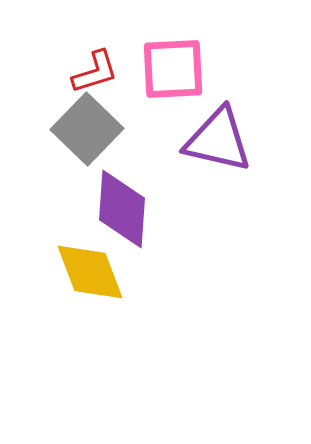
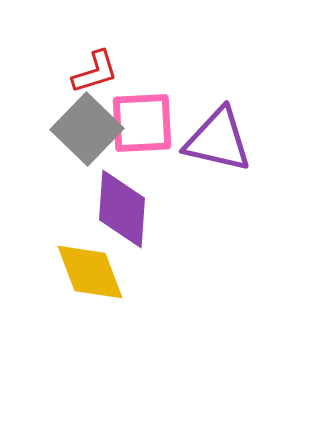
pink square: moved 31 px left, 54 px down
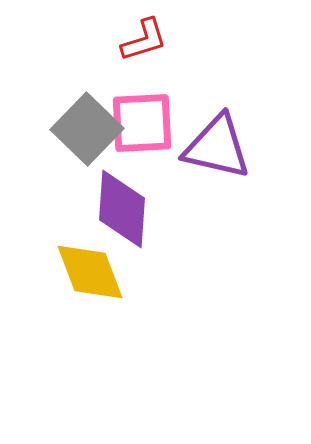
red L-shape: moved 49 px right, 32 px up
purple triangle: moved 1 px left, 7 px down
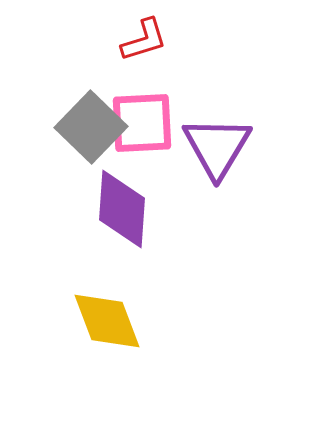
gray square: moved 4 px right, 2 px up
purple triangle: rotated 48 degrees clockwise
yellow diamond: moved 17 px right, 49 px down
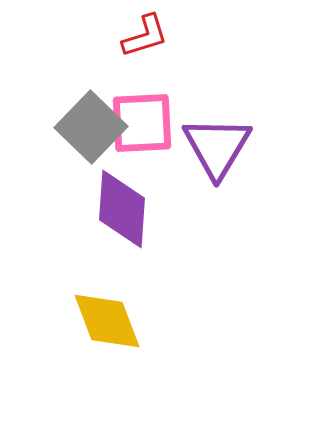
red L-shape: moved 1 px right, 4 px up
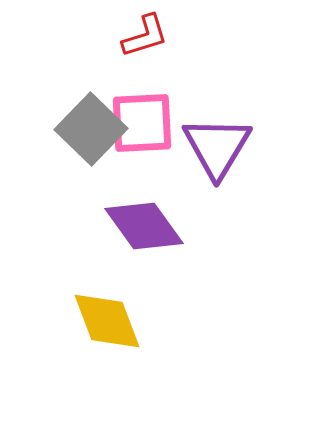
gray square: moved 2 px down
purple diamond: moved 22 px right, 17 px down; rotated 40 degrees counterclockwise
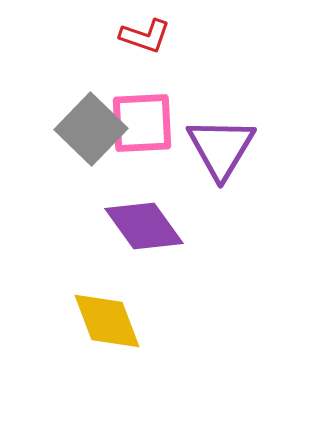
red L-shape: rotated 36 degrees clockwise
purple triangle: moved 4 px right, 1 px down
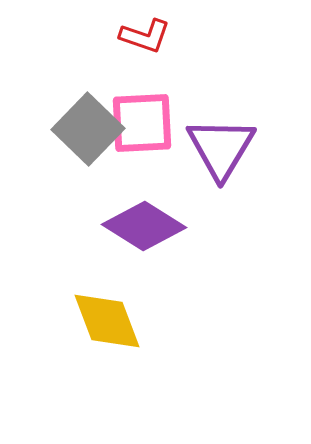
gray square: moved 3 px left
purple diamond: rotated 22 degrees counterclockwise
